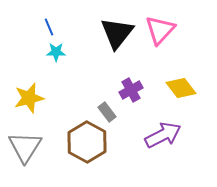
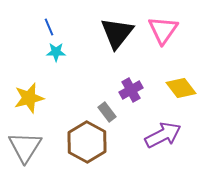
pink triangle: moved 3 px right; rotated 8 degrees counterclockwise
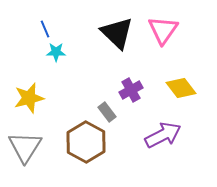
blue line: moved 4 px left, 2 px down
black triangle: rotated 24 degrees counterclockwise
brown hexagon: moved 1 px left
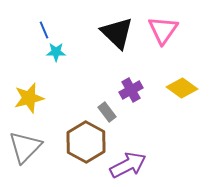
blue line: moved 1 px left, 1 px down
yellow diamond: moved 1 px right; rotated 16 degrees counterclockwise
purple arrow: moved 35 px left, 30 px down
gray triangle: rotated 12 degrees clockwise
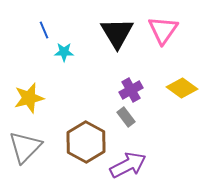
black triangle: rotated 15 degrees clockwise
cyan star: moved 8 px right
gray rectangle: moved 19 px right, 5 px down
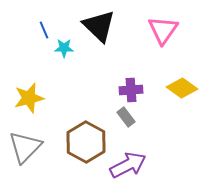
black triangle: moved 18 px left, 7 px up; rotated 15 degrees counterclockwise
cyan star: moved 4 px up
purple cross: rotated 25 degrees clockwise
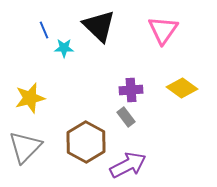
yellow star: moved 1 px right
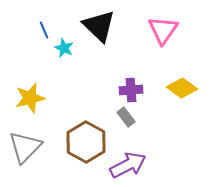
cyan star: rotated 24 degrees clockwise
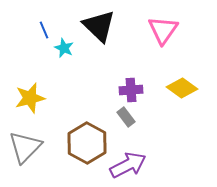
brown hexagon: moved 1 px right, 1 px down
